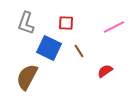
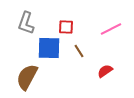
red square: moved 4 px down
pink line: moved 3 px left, 2 px down
blue square: rotated 25 degrees counterclockwise
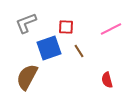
gray L-shape: rotated 50 degrees clockwise
blue square: rotated 20 degrees counterclockwise
red semicircle: moved 2 px right, 9 px down; rotated 70 degrees counterclockwise
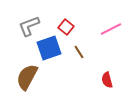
gray L-shape: moved 3 px right, 3 px down
red square: rotated 35 degrees clockwise
brown line: moved 1 px down
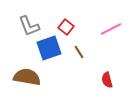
gray L-shape: rotated 90 degrees counterclockwise
brown semicircle: rotated 72 degrees clockwise
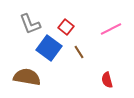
gray L-shape: moved 1 px right, 2 px up
blue square: rotated 35 degrees counterclockwise
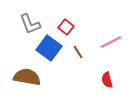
pink line: moved 13 px down
brown line: moved 1 px left
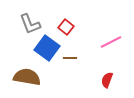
blue square: moved 2 px left
brown line: moved 8 px left, 6 px down; rotated 56 degrees counterclockwise
red semicircle: rotated 35 degrees clockwise
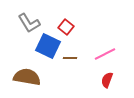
gray L-shape: moved 1 px left, 1 px up; rotated 10 degrees counterclockwise
pink line: moved 6 px left, 12 px down
blue square: moved 1 px right, 2 px up; rotated 10 degrees counterclockwise
